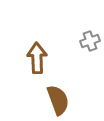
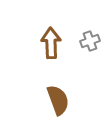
brown arrow: moved 14 px right, 15 px up
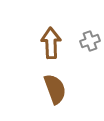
brown semicircle: moved 3 px left, 11 px up
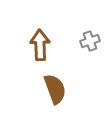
brown arrow: moved 11 px left, 2 px down
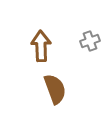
brown arrow: moved 1 px right, 1 px down
